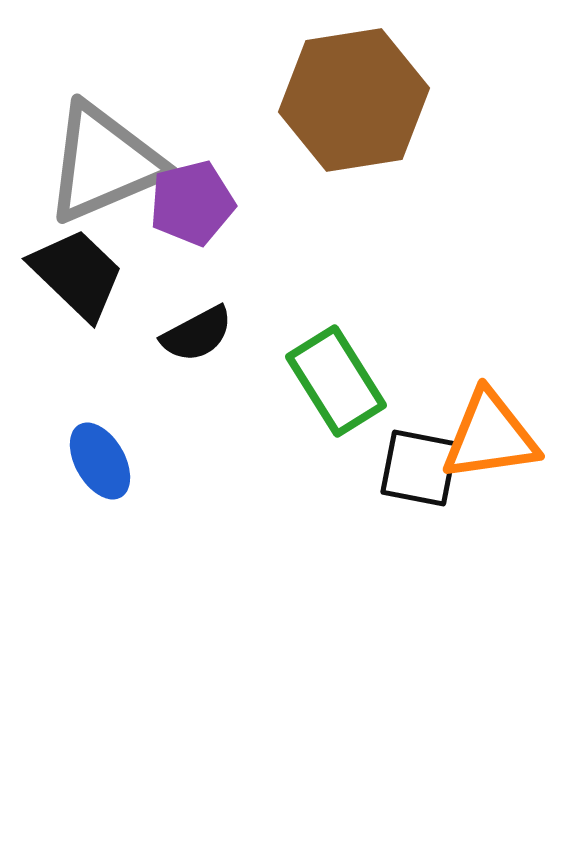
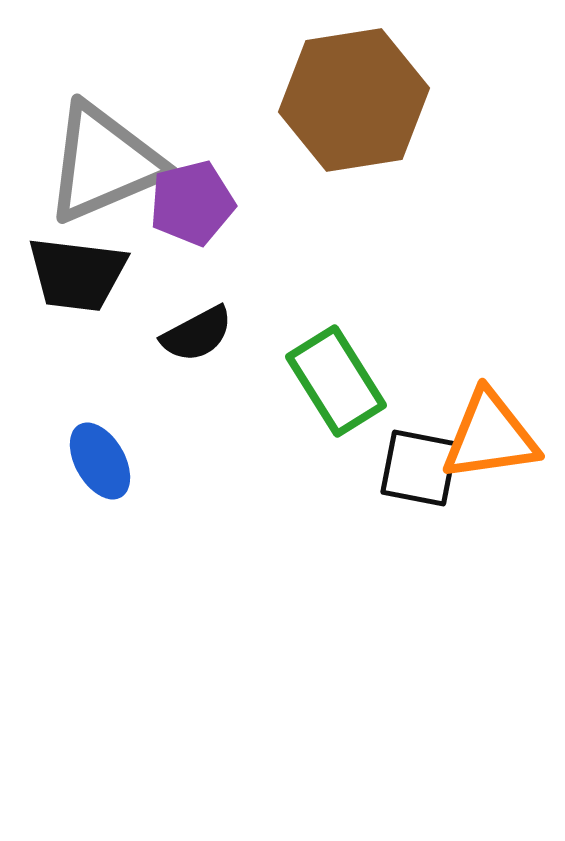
black trapezoid: rotated 143 degrees clockwise
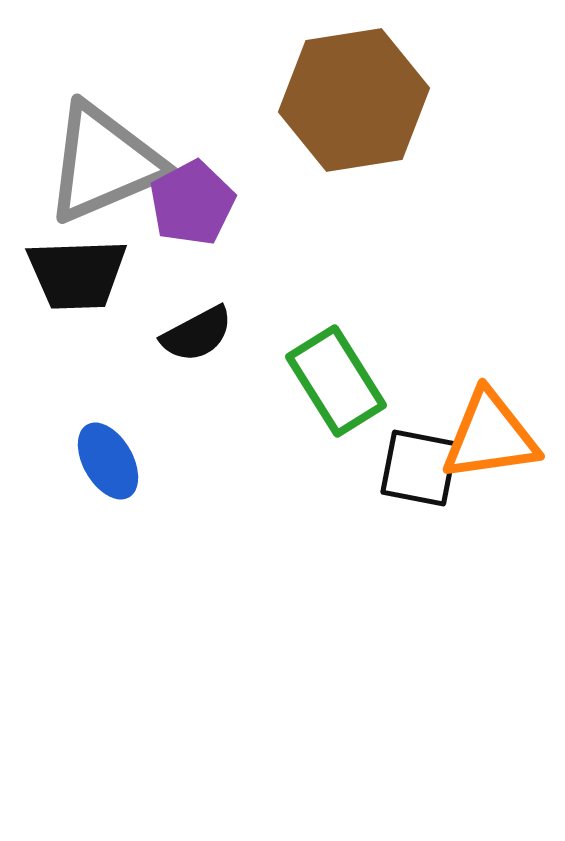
purple pentagon: rotated 14 degrees counterclockwise
black trapezoid: rotated 9 degrees counterclockwise
blue ellipse: moved 8 px right
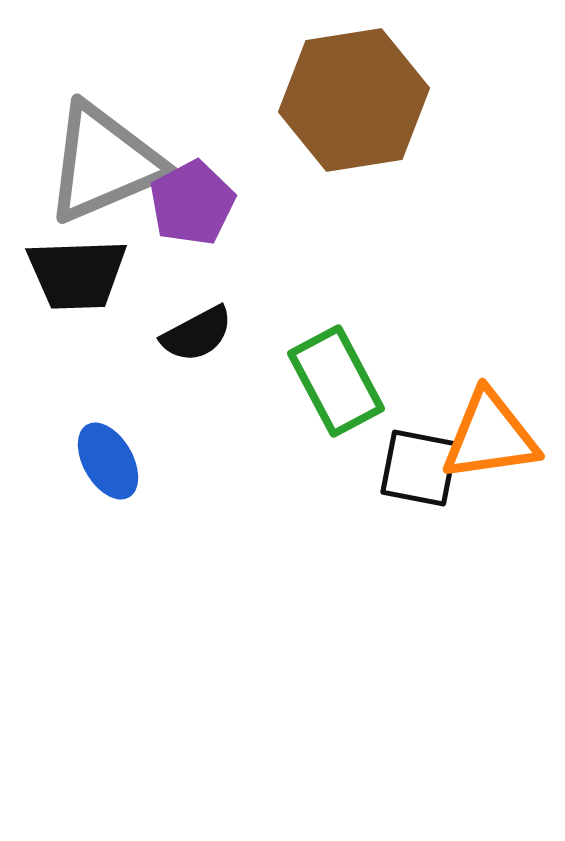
green rectangle: rotated 4 degrees clockwise
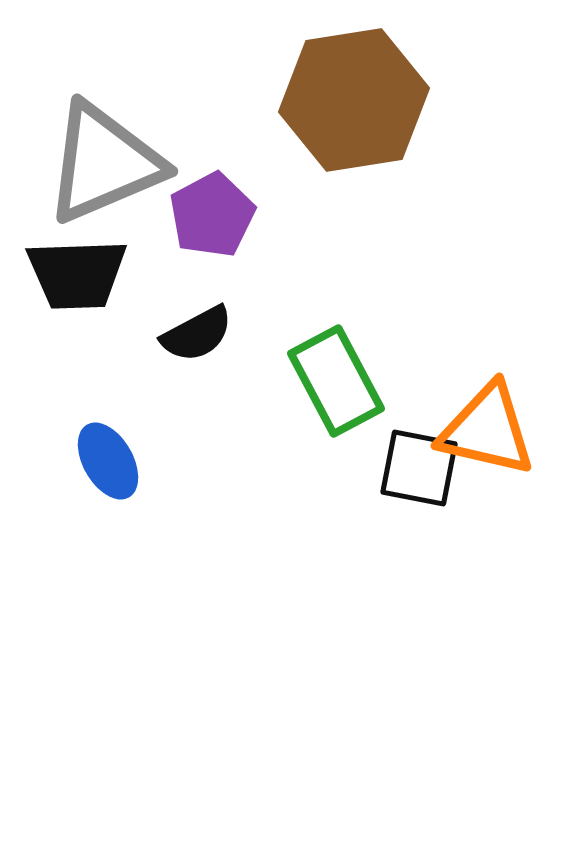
purple pentagon: moved 20 px right, 12 px down
orange triangle: moved 3 px left, 6 px up; rotated 21 degrees clockwise
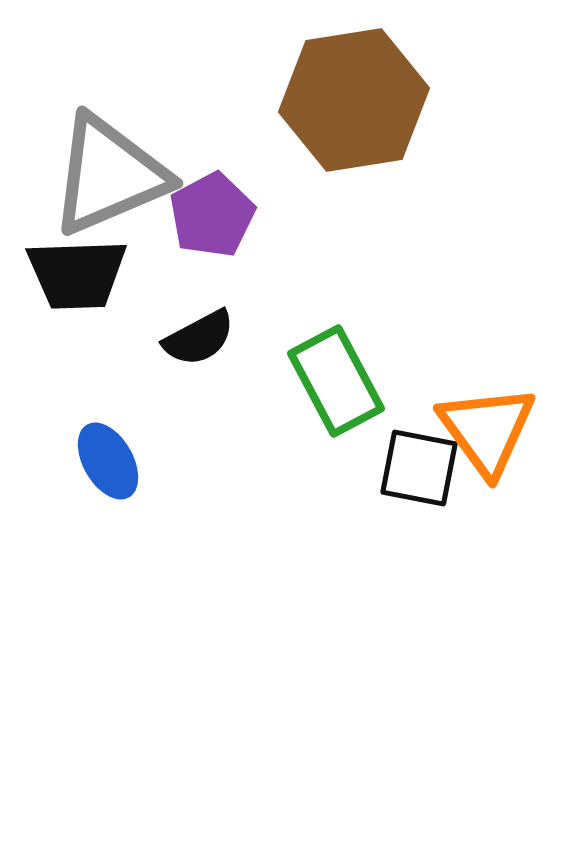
gray triangle: moved 5 px right, 12 px down
black semicircle: moved 2 px right, 4 px down
orange triangle: rotated 41 degrees clockwise
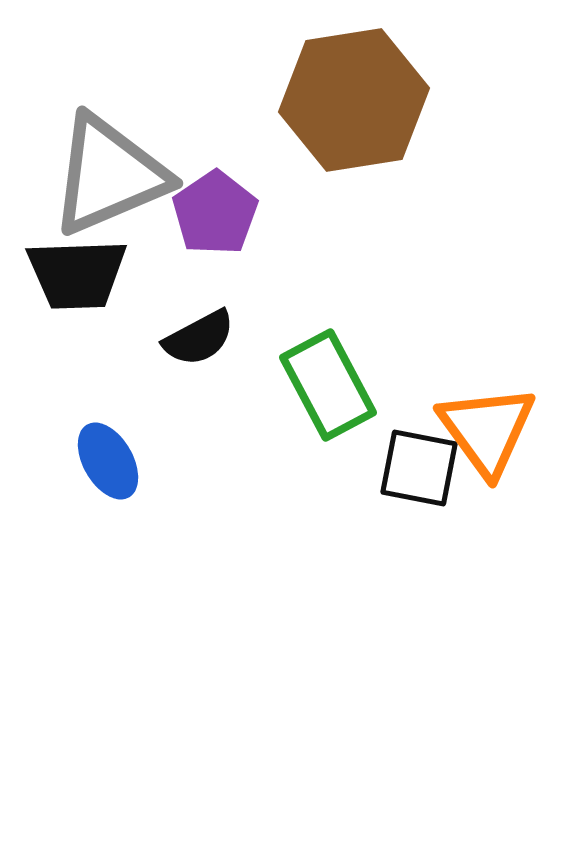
purple pentagon: moved 3 px right, 2 px up; rotated 6 degrees counterclockwise
green rectangle: moved 8 px left, 4 px down
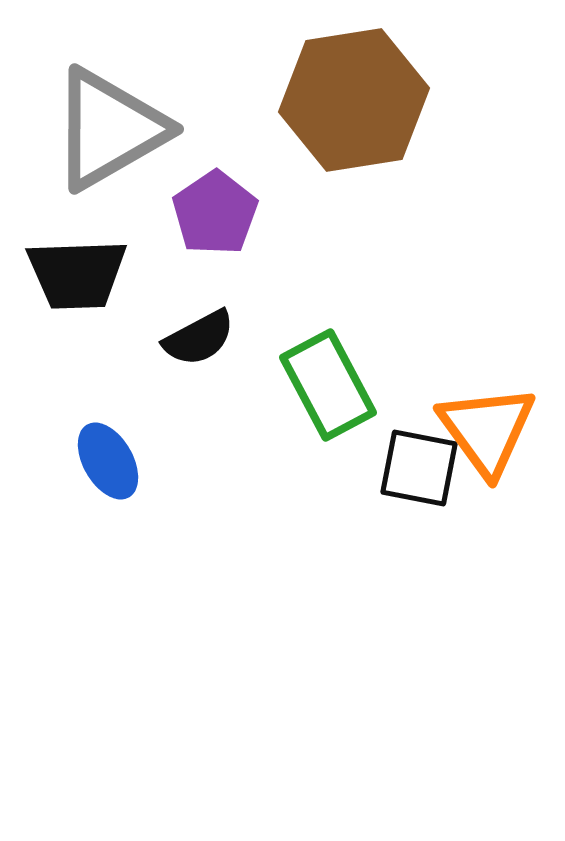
gray triangle: moved 46 px up; rotated 7 degrees counterclockwise
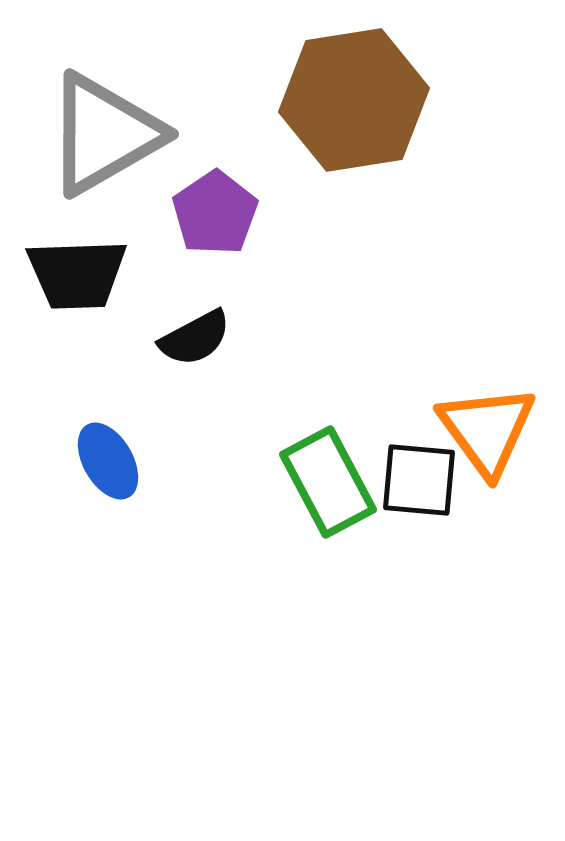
gray triangle: moved 5 px left, 5 px down
black semicircle: moved 4 px left
green rectangle: moved 97 px down
black square: moved 12 px down; rotated 6 degrees counterclockwise
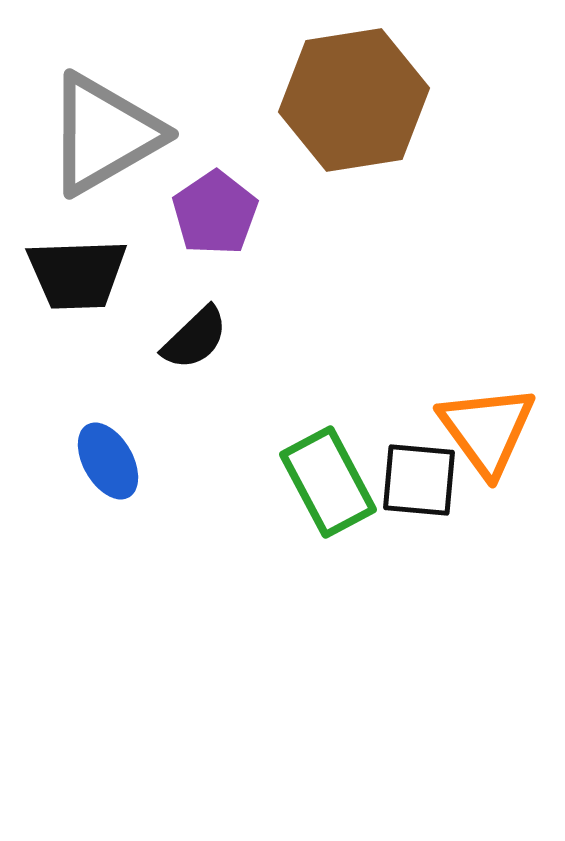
black semicircle: rotated 16 degrees counterclockwise
